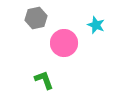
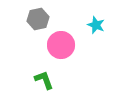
gray hexagon: moved 2 px right, 1 px down
pink circle: moved 3 px left, 2 px down
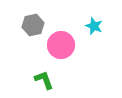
gray hexagon: moved 5 px left, 6 px down
cyan star: moved 2 px left, 1 px down
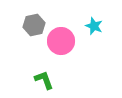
gray hexagon: moved 1 px right
pink circle: moved 4 px up
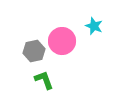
gray hexagon: moved 26 px down
pink circle: moved 1 px right
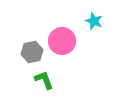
cyan star: moved 5 px up
gray hexagon: moved 2 px left, 1 px down
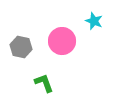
gray hexagon: moved 11 px left, 5 px up; rotated 25 degrees clockwise
green L-shape: moved 3 px down
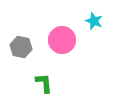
pink circle: moved 1 px up
green L-shape: rotated 15 degrees clockwise
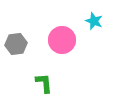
gray hexagon: moved 5 px left, 3 px up; rotated 20 degrees counterclockwise
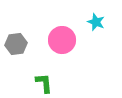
cyan star: moved 2 px right, 1 px down
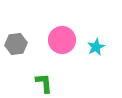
cyan star: moved 25 px down; rotated 24 degrees clockwise
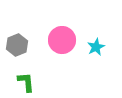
gray hexagon: moved 1 px right, 1 px down; rotated 15 degrees counterclockwise
green L-shape: moved 18 px left, 1 px up
